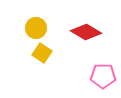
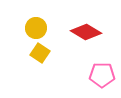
yellow square: moved 2 px left
pink pentagon: moved 1 px left, 1 px up
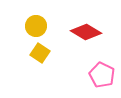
yellow circle: moved 2 px up
pink pentagon: rotated 25 degrees clockwise
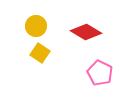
pink pentagon: moved 2 px left, 2 px up
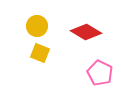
yellow circle: moved 1 px right
yellow square: rotated 12 degrees counterclockwise
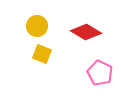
yellow square: moved 2 px right, 1 px down
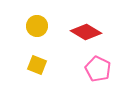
yellow square: moved 5 px left, 11 px down
pink pentagon: moved 2 px left, 4 px up
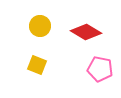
yellow circle: moved 3 px right
pink pentagon: moved 2 px right; rotated 15 degrees counterclockwise
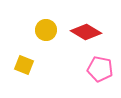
yellow circle: moved 6 px right, 4 px down
yellow square: moved 13 px left
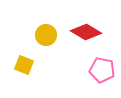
yellow circle: moved 5 px down
pink pentagon: moved 2 px right, 1 px down
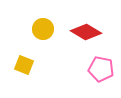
yellow circle: moved 3 px left, 6 px up
pink pentagon: moved 1 px left, 1 px up
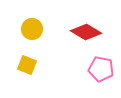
yellow circle: moved 11 px left
yellow square: moved 3 px right
